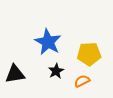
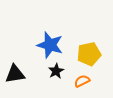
blue star: moved 2 px right, 3 px down; rotated 12 degrees counterclockwise
yellow pentagon: rotated 10 degrees counterclockwise
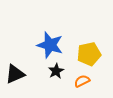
black triangle: rotated 15 degrees counterclockwise
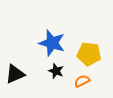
blue star: moved 2 px right, 2 px up
yellow pentagon: rotated 20 degrees clockwise
black star: rotated 21 degrees counterclockwise
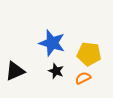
black triangle: moved 3 px up
orange semicircle: moved 1 px right, 3 px up
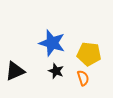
orange semicircle: rotated 98 degrees clockwise
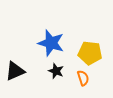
blue star: moved 1 px left
yellow pentagon: moved 1 px right, 1 px up
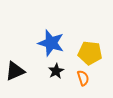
black star: rotated 21 degrees clockwise
